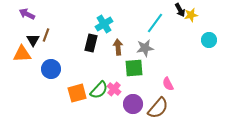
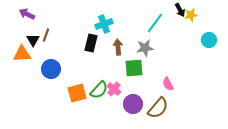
cyan cross: rotated 12 degrees clockwise
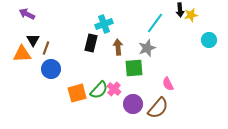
black arrow: rotated 24 degrees clockwise
brown line: moved 13 px down
gray star: moved 2 px right; rotated 12 degrees counterclockwise
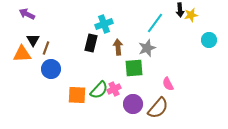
pink cross: rotated 24 degrees clockwise
orange square: moved 2 px down; rotated 18 degrees clockwise
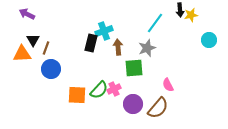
cyan cross: moved 7 px down
pink semicircle: moved 1 px down
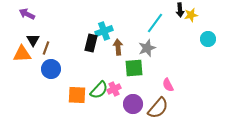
cyan circle: moved 1 px left, 1 px up
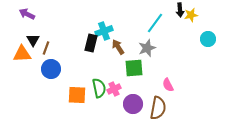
brown arrow: rotated 28 degrees counterclockwise
green semicircle: moved 2 px up; rotated 54 degrees counterclockwise
brown semicircle: rotated 30 degrees counterclockwise
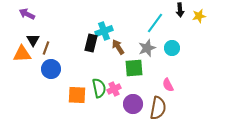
yellow star: moved 8 px right, 1 px down
cyan circle: moved 36 px left, 9 px down
